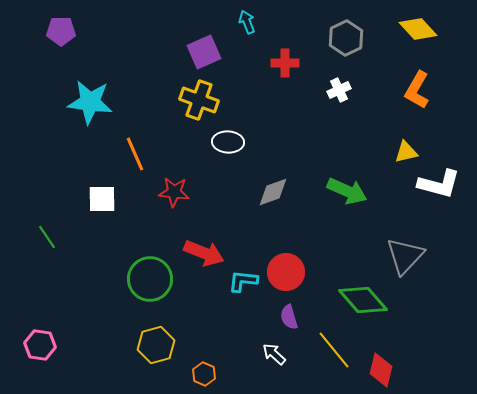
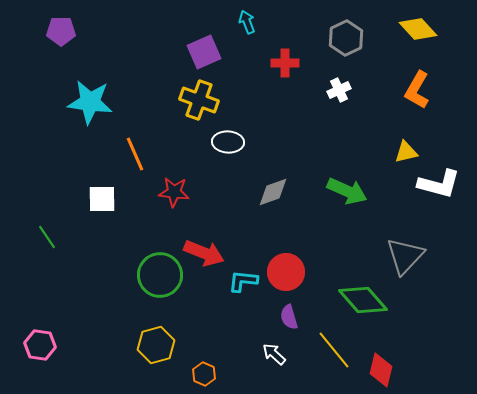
green circle: moved 10 px right, 4 px up
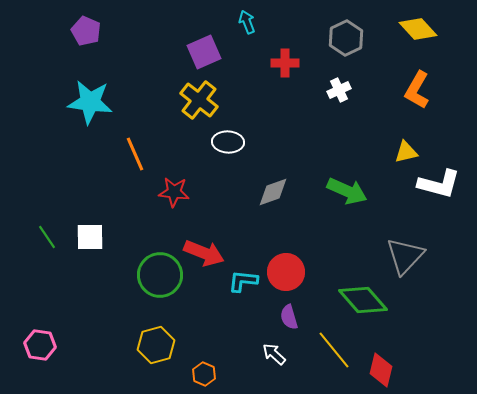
purple pentagon: moved 25 px right; rotated 24 degrees clockwise
yellow cross: rotated 18 degrees clockwise
white square: moved 12 px left, 38 px down
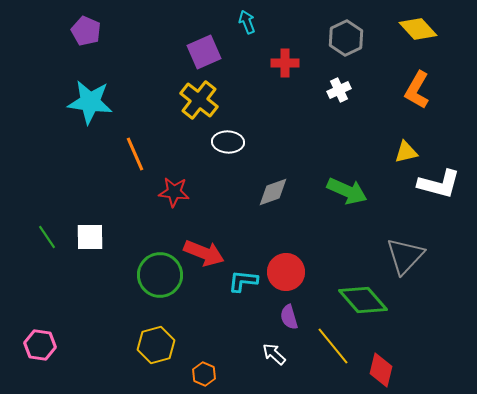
yellow line: moved 1 px left, 4 px up
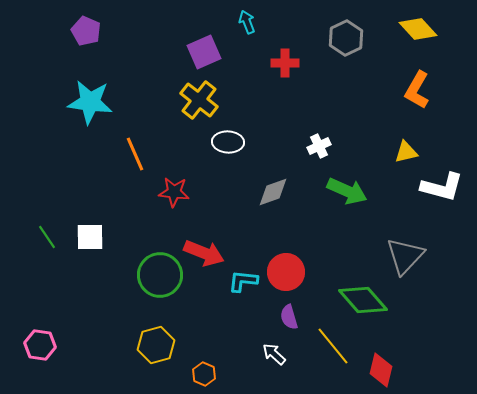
white cross: moved 20 px left, 56 px down
white L-shape: moved 3 px right, 3 px down
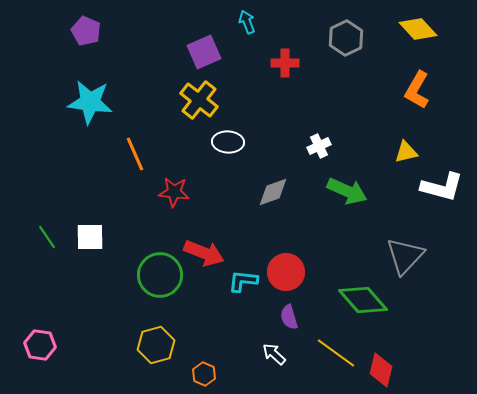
yellow line: moved 3 px right, 7 px down; rotated 15 degrees counterclockwise
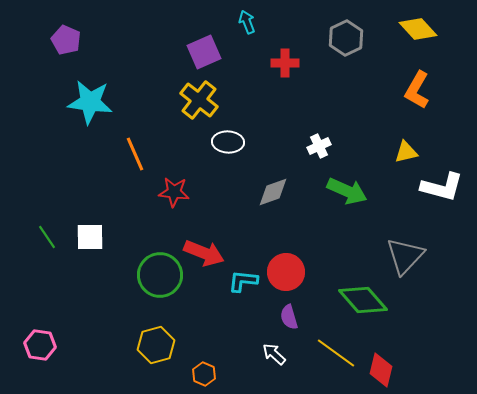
purple pentagon: moved 20 px left, 9 px down
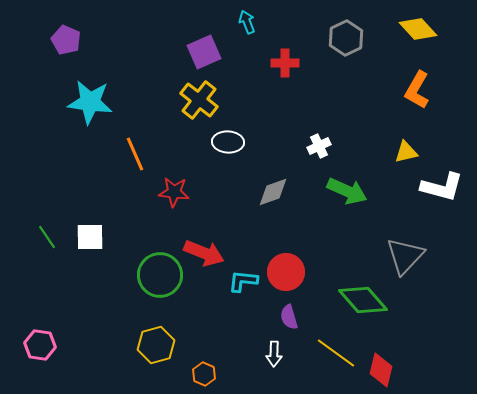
white arrow: rotated 130 degrees counterclockwise
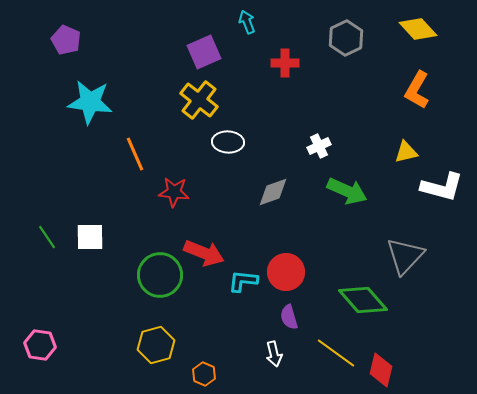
white arrow: rotated 15 degrees counterclockwise
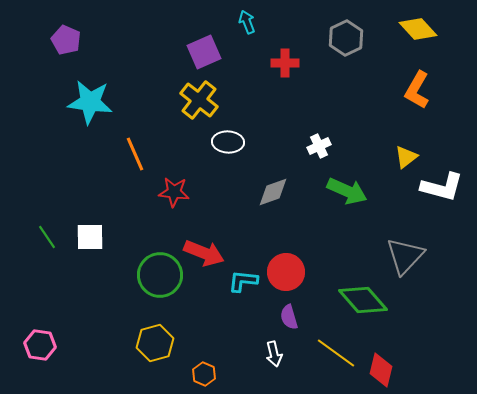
yellow triangle: moved 5 px down; rotated 25 degrees counterclockwise
yellow hexagon: moved 1 px left, 2 px up
